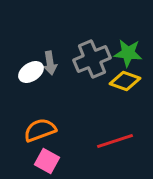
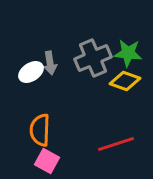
gray cross: moved 1 px right, 1 px up
orange semicircle: rotated 68 degrees counterclockwise
red line: moved 1 px right, 3 px down
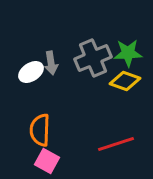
green star: rotated 8 degrees counterclockwise
gray arrow: moved 1 px right
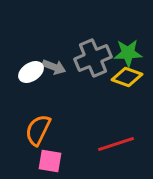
gray arrow: moved 3 px right, 4 px down; rotated 60 degrees counterclockwise
yellow diamond: moved 2 px right, 4 px up
orange semicircle: moved 2 px left; rotated 24 degrees clockwise
pink square: moved 3 px right; rotated 20 degrees counterclockwise
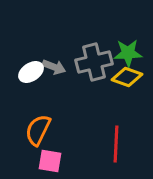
gray cross: moved 1 px right, 4 px down; rotated 9 degrees clockwise
red line: rotated 69 degrees counterclockwise
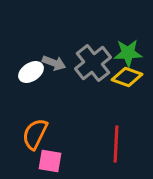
gray cross: moved 1 px left, 1 px down; rotated 24 degrees counterclockwise
gray arrow: moved 4 px up
orange semicircle: moved 3 px left, 4 px down
